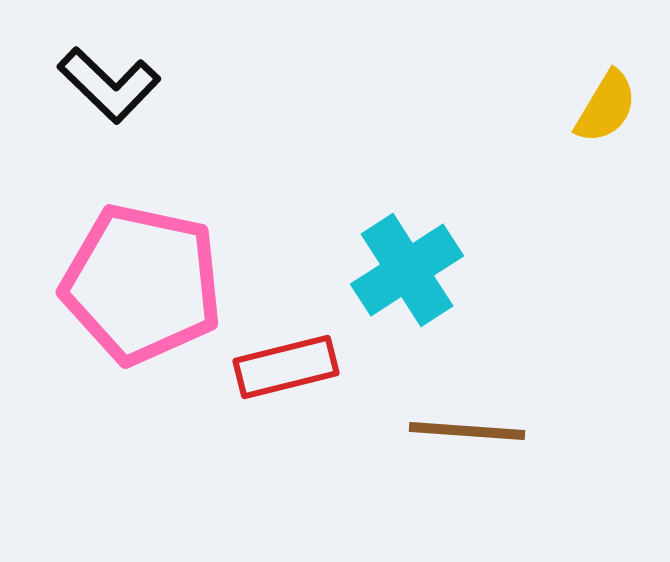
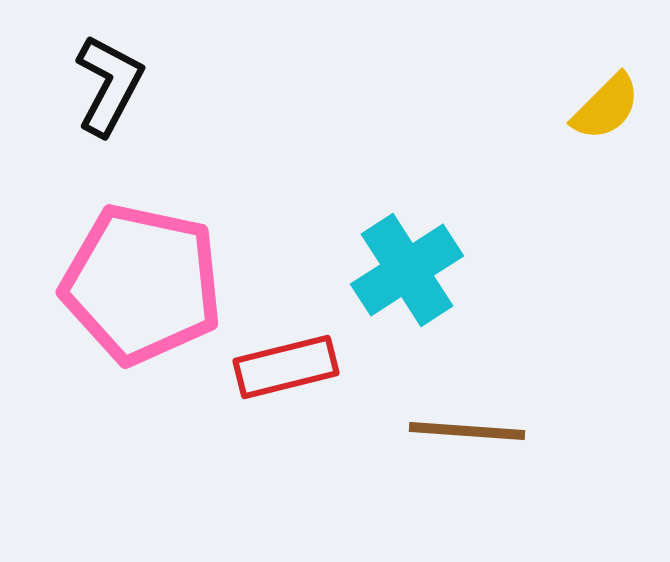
black L-shape: rotated 106 degrees counterclockwise
yellow semicircle: rotated 14 degrees clockwise
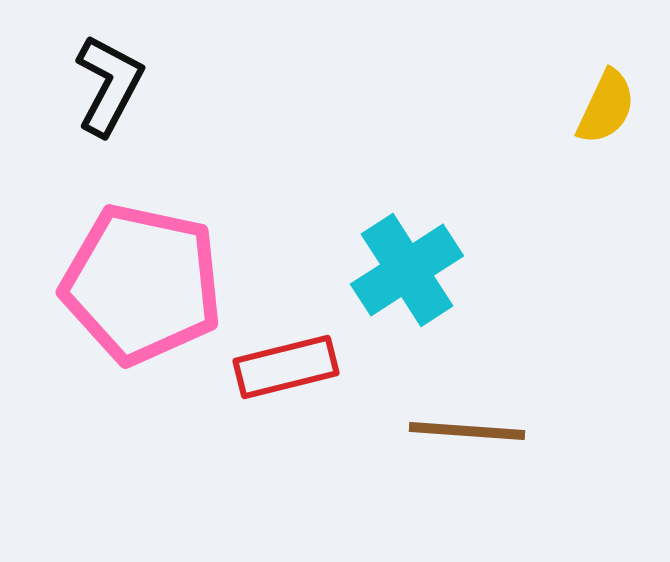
yellow semicircle: rotated 20 degrees counterclockwise
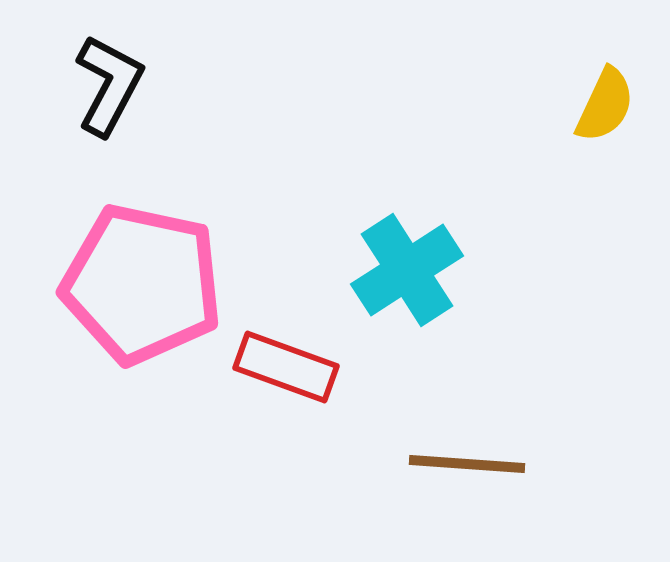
yellow semicircle: moved 1 px left, 2 px up
red rectangle: rotated 34 degrees clockwise
brown line: moved 33 px down
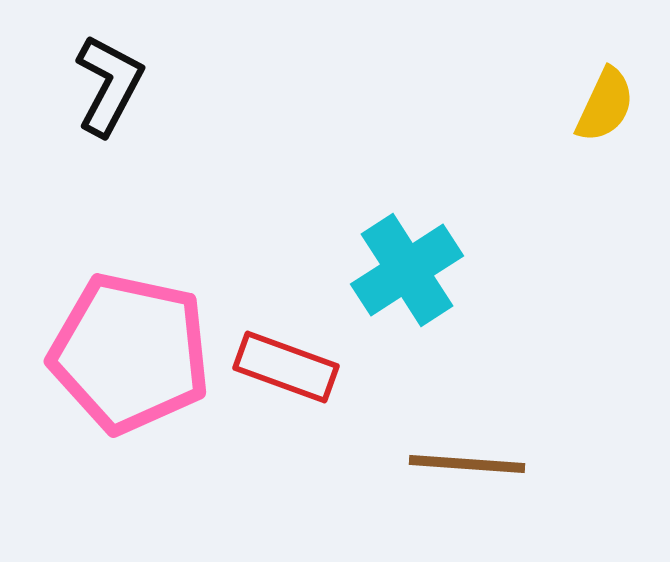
pink pentagon: moved 12 px left, 69 px down
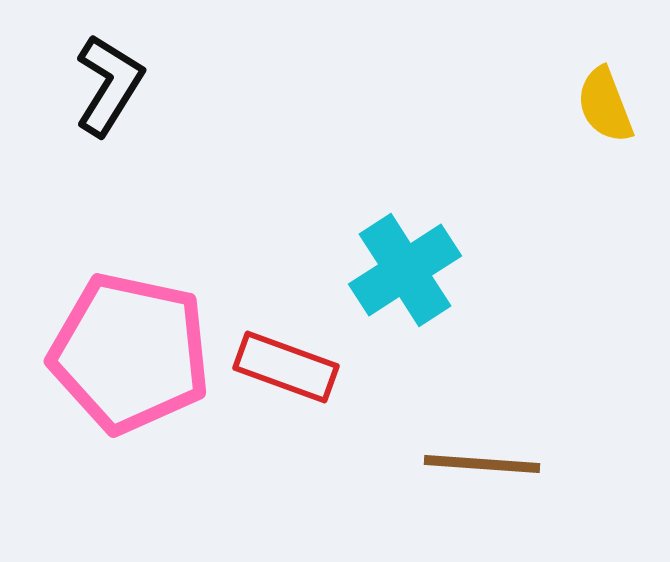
black L-shape: rotated 4 degrees clockwise
yellow semicircle: rotated 134 degrees clockwise
cyan cross: moved 2 px left
brown line: moved 15 px right
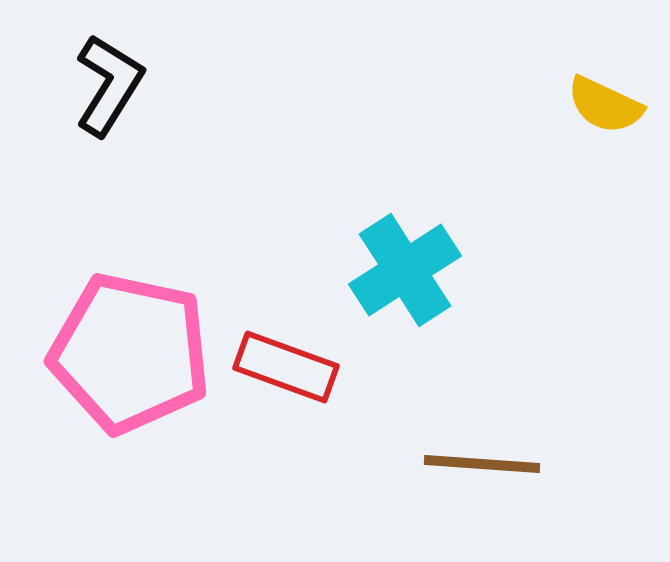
yellow semicircle: rotated 44 degrees counterclockwise
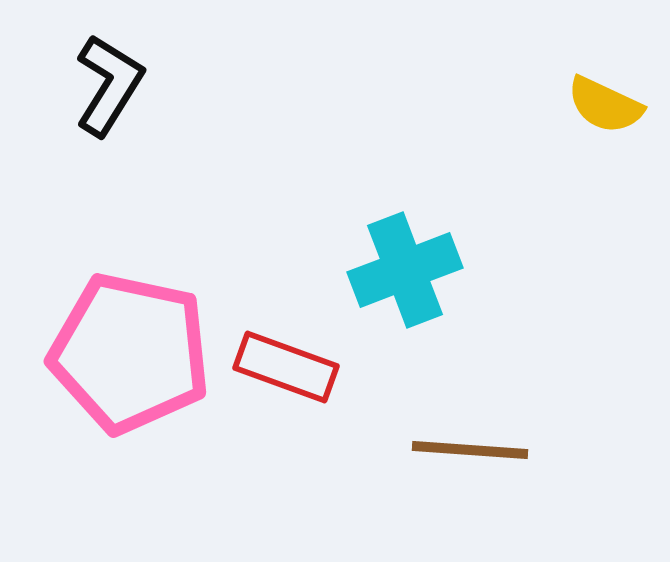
cyan cross: rotated 12 degrees clockwise
brown line: moved 12 px left, 14 px up
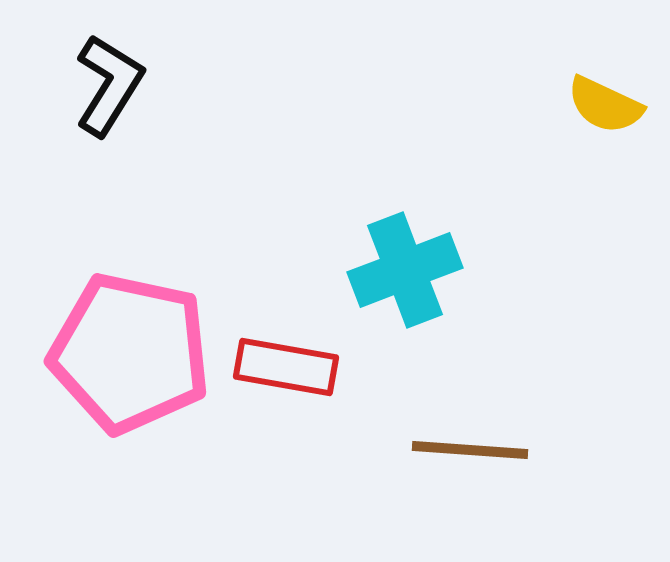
red rectangle: rotated 10 degrees counterclockwise
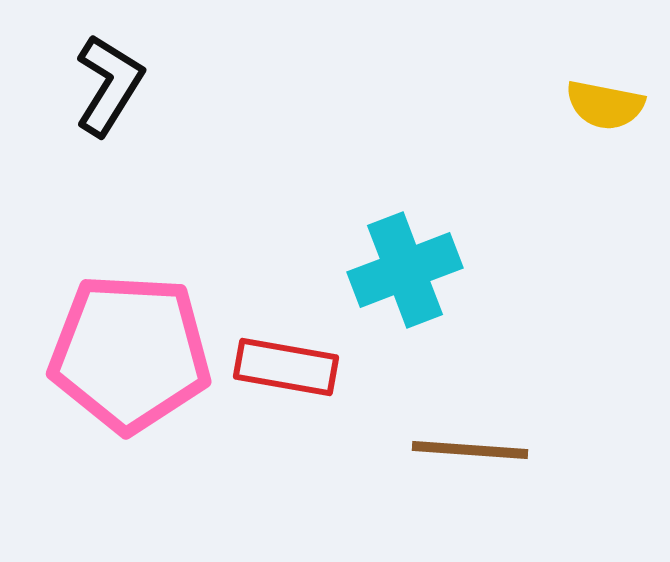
yellow semicircle: rotated 14 degrees counterclockwise
pink pentagon: rotated 9 degrees counterclockwise
